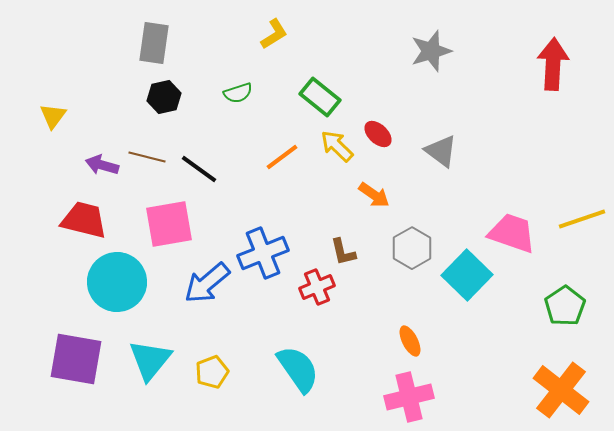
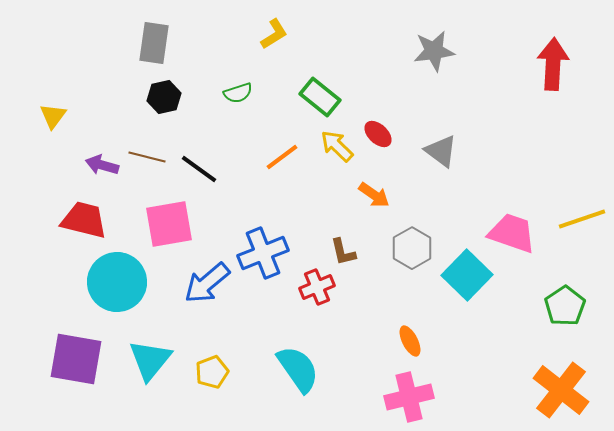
gray star: moved 3 px right; rotated 9 degrees clockwise
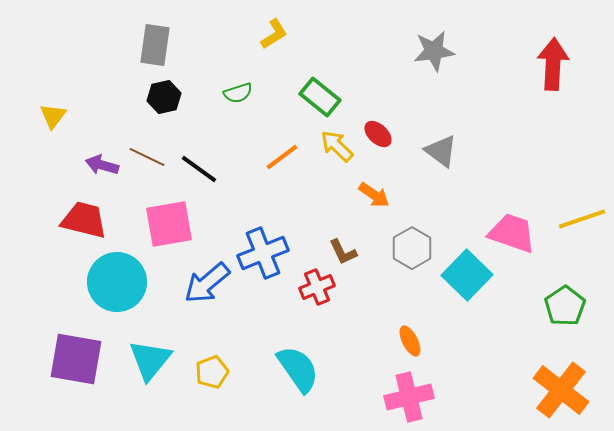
gray rectangle: moved 1 px right, 2 px down
brown line: rotated 12 degrees clockwise
brown L-shape: rotated 12 degrees counterclockwise
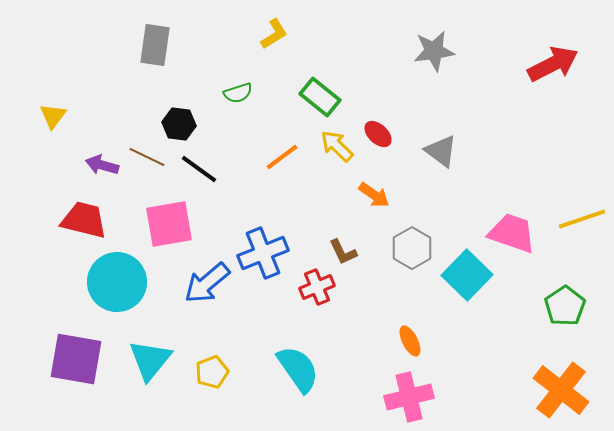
red arrow: rotated 60 degrees clockwise
black hexagon: moved 15 px right, 27 px down; rotated 20 degrees clockwise
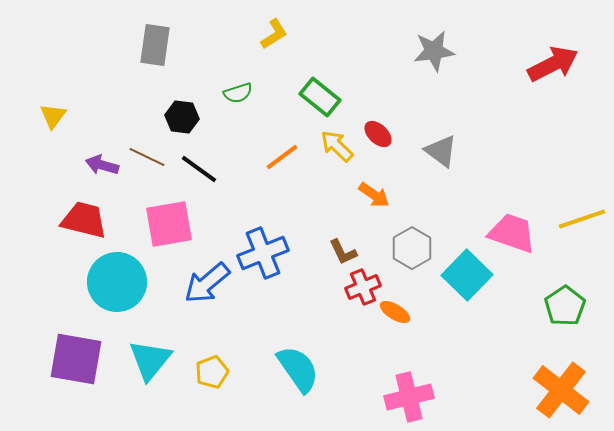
black hexagon: moved 3 px right, 7 px up
red cross: moved 46 px right
orange ellipse: moved 15 px left, 29 px up; rotated 32 degrees counterclockwise
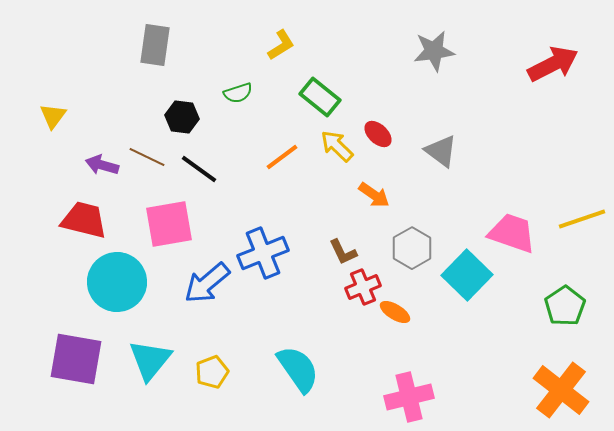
yellow L-shape: moved 7 px right, 11 px down
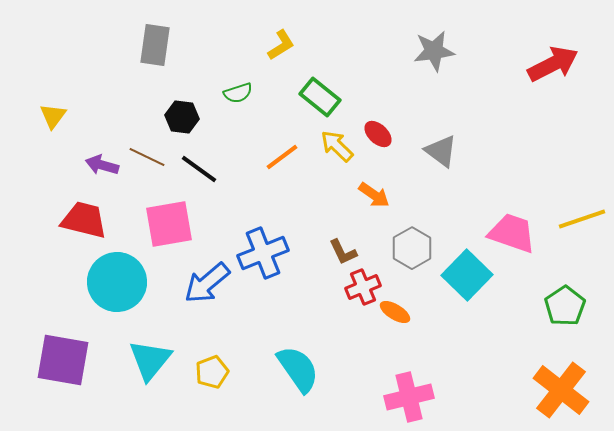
purple square: moved 13 px left, 1 px down
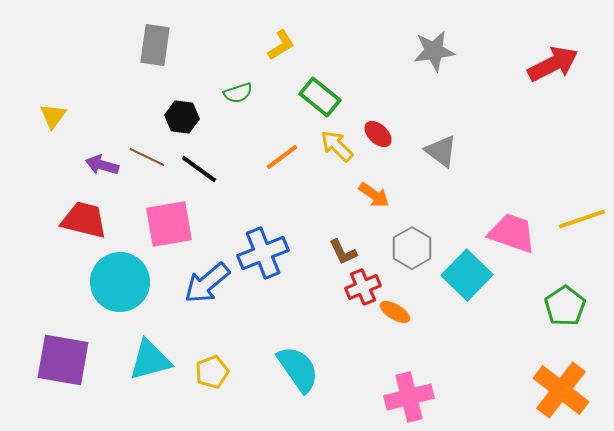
cyan circle: moved 3 px right
cyan triangle: rotated 36 degrees clockwise
